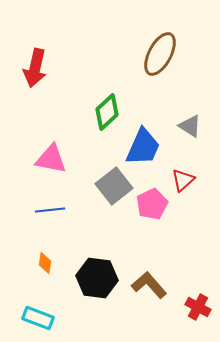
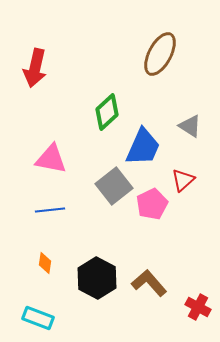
black hexagon: rotated 21 degrees clockwise
brown L-shape: moved 2 px up
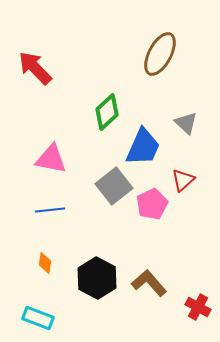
red arrow: rotated 123 degrees clockwise
gray triangle: moved 4 px left, 3 px up; rotated 10 degrees clockwise
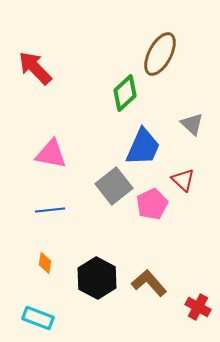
green diamond: moved 18 px right, 19 px up
gray triangle: moved 6 px right, 1 px down
pink triangle: moved 5 px up
red triangle: rotated 35 degrees counterclockwise
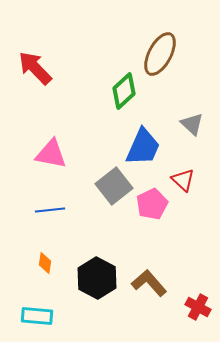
green diamond: moved 1 px left, 2 px up
cyan rectangle: moved 1 px left, 2 px up; rotated 16 degrees counterclockwise
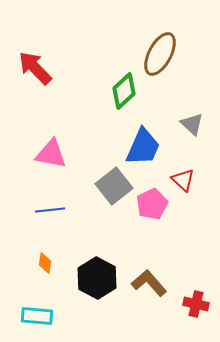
red cross: moved 2 px left, 3 px up; rotated 15 degrees counterclockwise
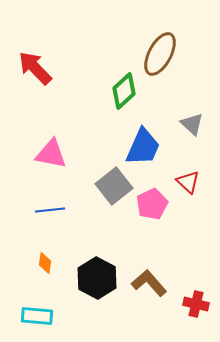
red triangle: moved 5 px right, 2 px down
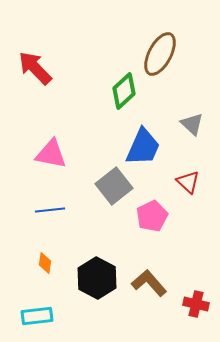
pink pentagon: moved 12 px down
cyan rectangle: rotated 12 degrees counterclockwise
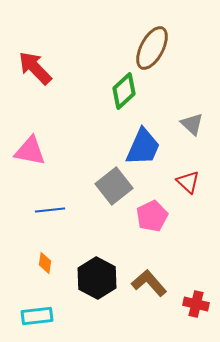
brown ellipse: moved 8 px left, 6 px up
pink triangle: moved 21 px left, 3 px up
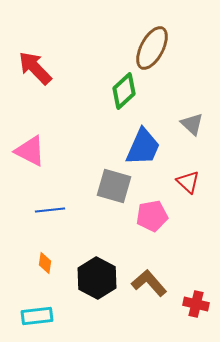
pink triangle: rotated 16 degrees clockwise
gray square: rotated 36 degrees counterclockwise
pink pentagon: rotated 16 degrees clockwise
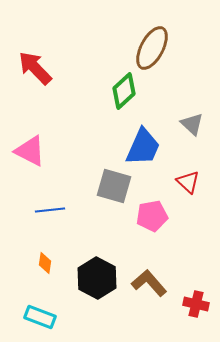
cyan rectangle: moved 3 px right, 1 px down; rotated 28 degrees clockwise
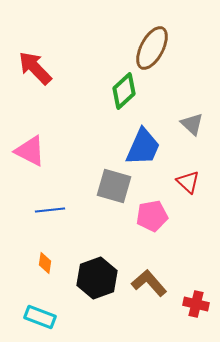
black hexagon: rotated 12 degrees clockwise
